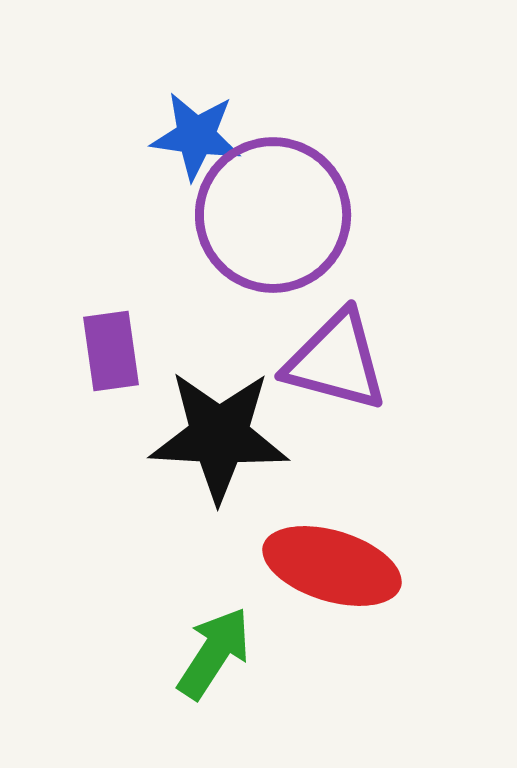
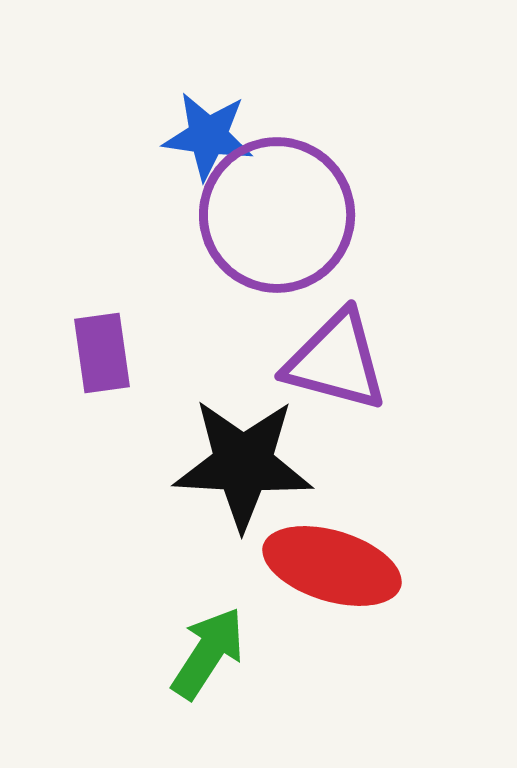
blue star: moved 12 px right
purple circle: moved 4 px right
purple rectangle: moved 9 px left, 2 px down
black star: moved 24 px right, 28 px down
green arrow: moved 6 px left
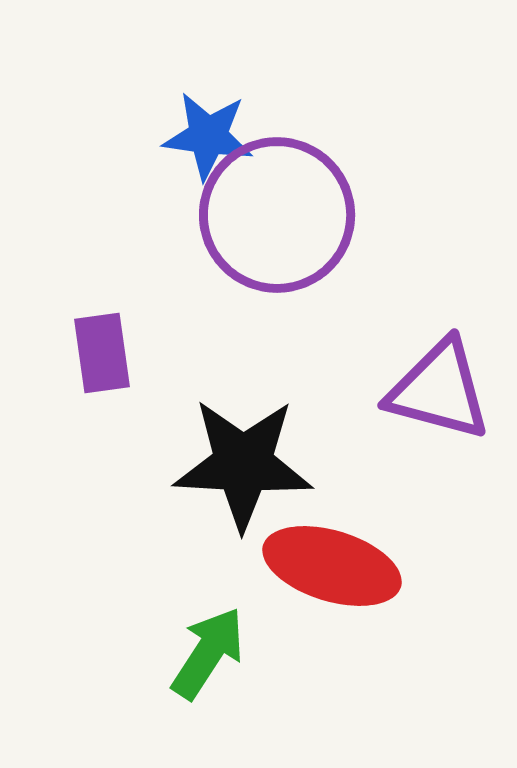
purple triangle: moved 103 px right, 29 px down
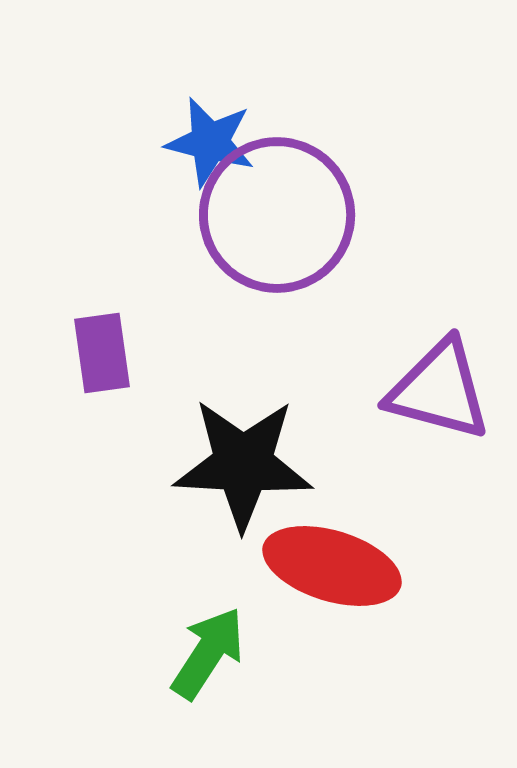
blue star: moved 2 px right, 6 px down; rotated 6 degrees clockwise
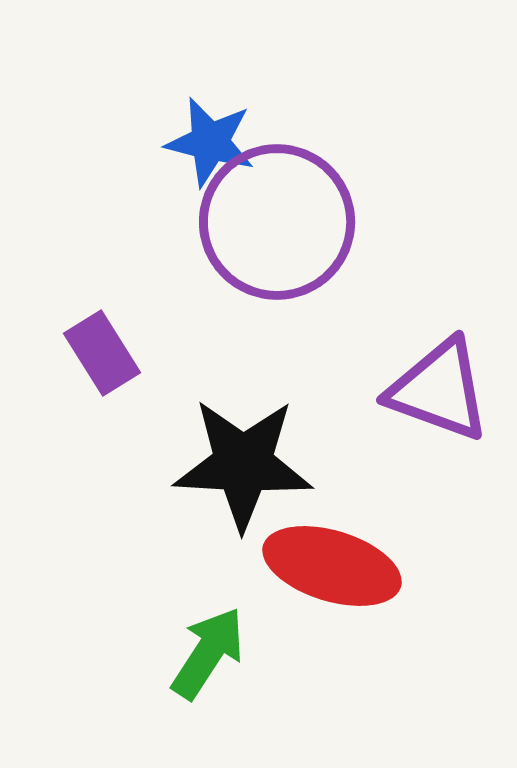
purple circle: moved 7 px down
purple rectangle: rotated 24 degrees counterclockwise
purple triangle: rotated 5 degrees clockwise
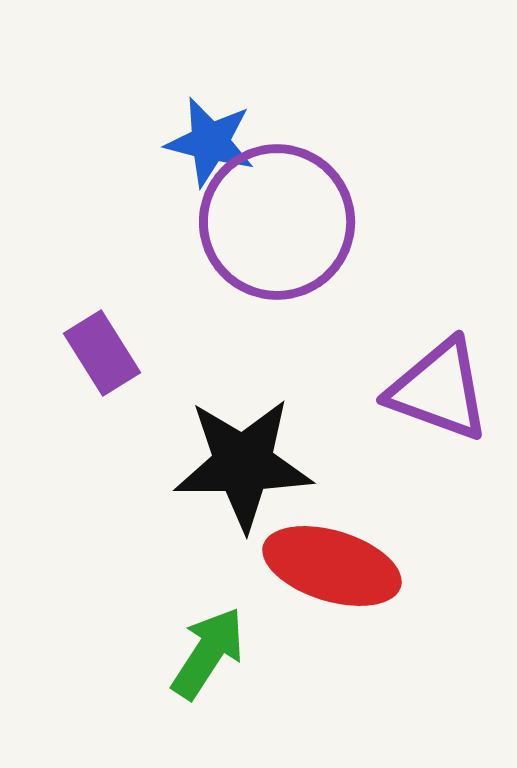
black star: rotated 4 degrees counterclockwise
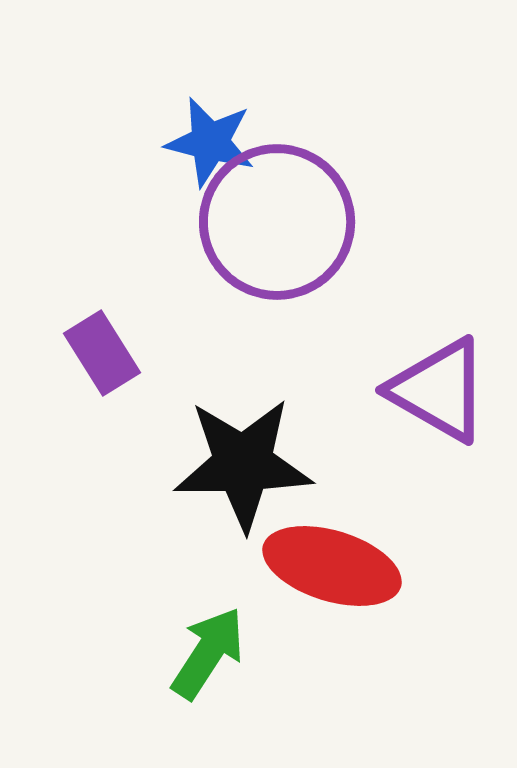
purple triangle: rotated 10 degrees clockwise
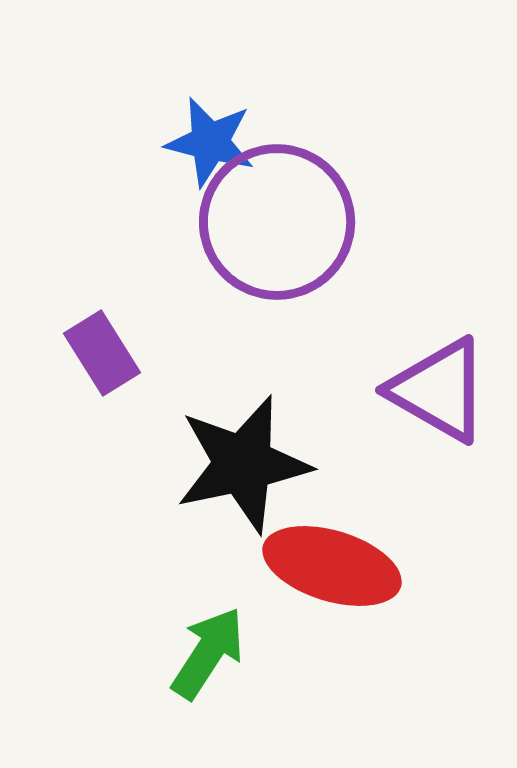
black star: rotated 11 degrees counterclockwise
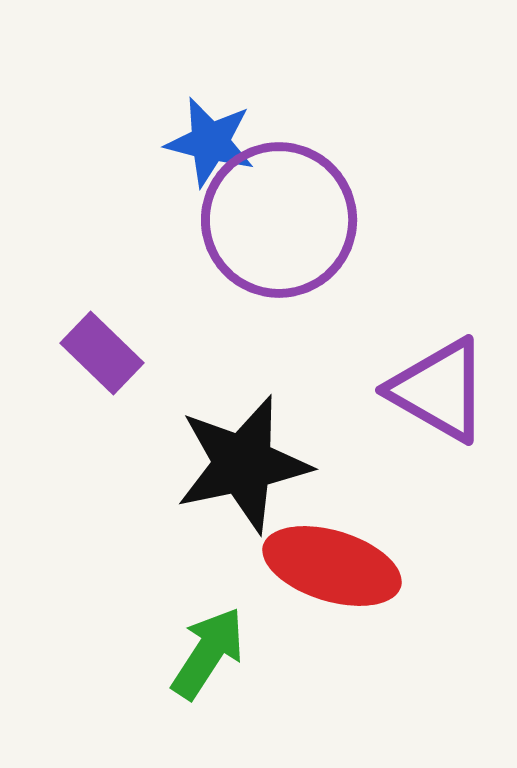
purple circle: moved 2 px right, 2 px up
purple rectangle: rotated 14 degrees counterclockwise
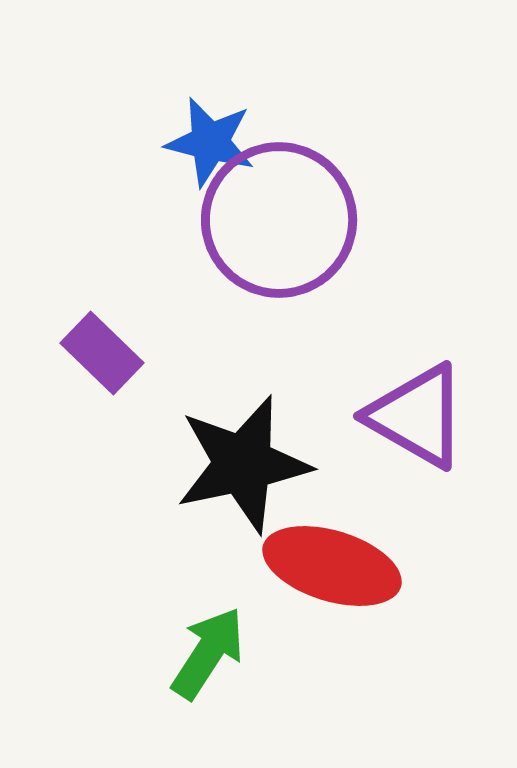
purple triangle: moved 22 px left, 26 px down
